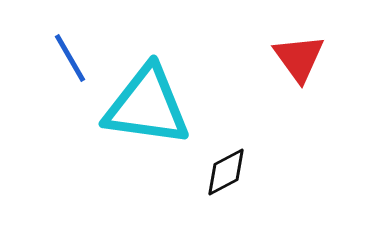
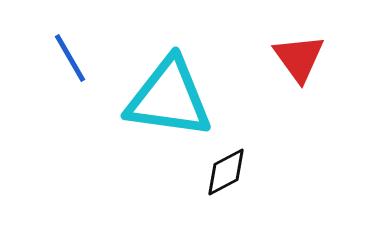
cyan triangle: moved 22 px right, 8 px up
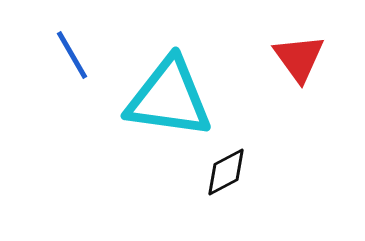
blue line: moved 2 px right, 3 px up
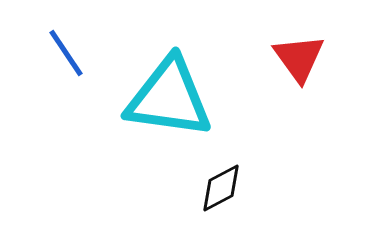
blue line: moved 6 px left, 2 px up; rotated 4 degrees counterclockwise
black diamond: moved 5 px left, 16 px down
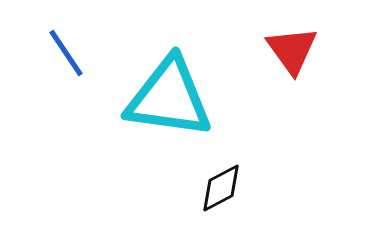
red triangle: moved 7 px left, 8 px up
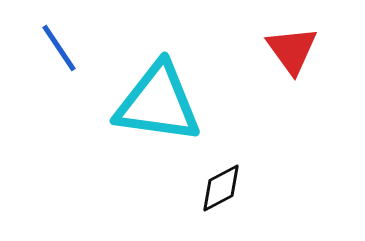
blue line: moved 7 px left, 5 px up
cyan triangle: moved 11 px left, 5 px down
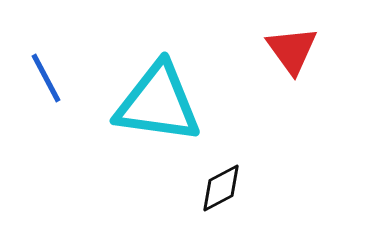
blue line: moved 13 px left, 30 px down; rotated 6 degrees clockwise
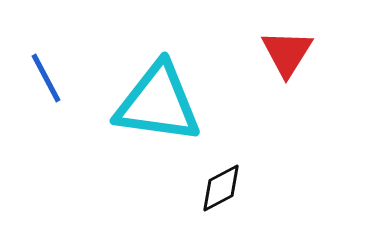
red triangle: moved 5 px left, 3 px down; rotated 8 degrees clockwise
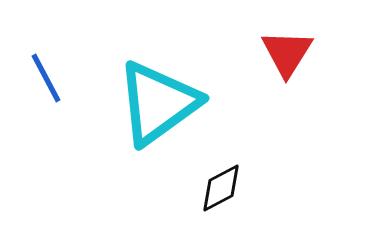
cyan triangle: rotated 44 degrees counterclockwise
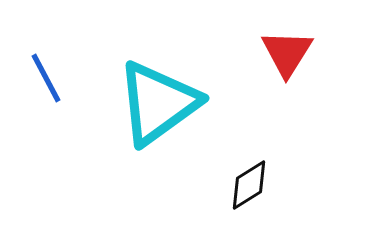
black diamond: moved 28 px right, 3 px up; rotated 4 degrees counterclockwise
